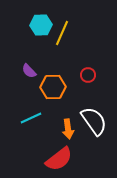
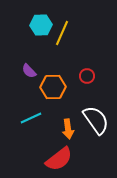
red circle: moved 1 px left, 1 px down
white semicircle: moved 2 px right, 1 px up
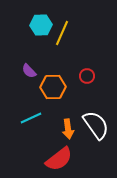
white semicircle: moved 5 px down
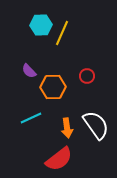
orange arrow: moved 1 px left, 1 px up
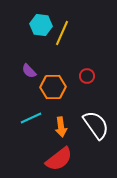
cyan hexagon: rotated 10 degrees clockwise
orange arrow: moved 6 px left, 1 px up
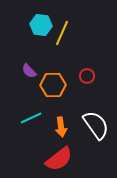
orange hexagon: moved 2 px up
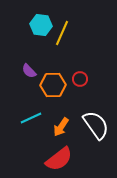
red circle: moved 7 px left, 3 px down
orange arrow: rotated 42 degrees clockwise
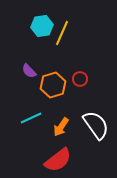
cyan hexagon: moved 1 px right, 1 px down; rotated 15 degrees counterclockwise
orange hexagon: rotated 15 degrees counterclockwise
red semicircle: moved 1 px left, 1 px down
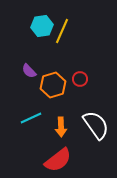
yellow line: moved 2 px up
orange arrow: rotated 36 degrees counterclockwise
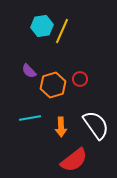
cyan line: moved 1 px left; rotated 15 degrees clockwise
red semicircle: moved 16 px right
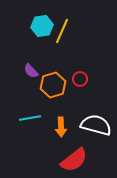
purple semicircle: moved 2 px right
white semicircle: rotated 40 degrees counterclockwise
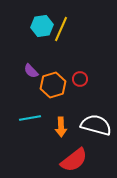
yellow line: moved 1 px left, 2 px up
